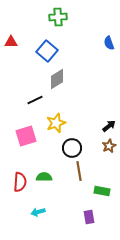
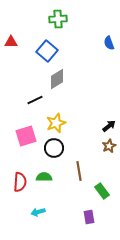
green cross: moved 2 px down
black circle: moved 18 px left
green rectangle: rotated 42 degrees clockwise
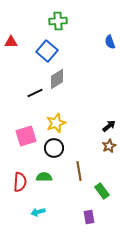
green cross: moved 2 px down
blue semicircle: moved 1 px right, 1 px up
black line: moved 7 px up
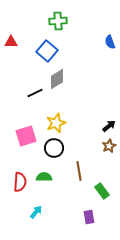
cyan arrow: moved 2 px left; rotated 144 degrees clockwise
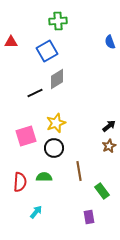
blue square: rotated 20 degrees clockwise
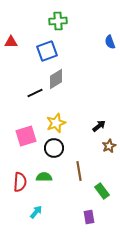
blue square: rotated 10 degrees clockwise
gray diamond: moved 1 px left
black arrow: moved 10 px left
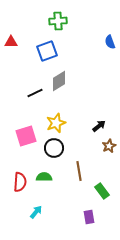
gray diamond: moved 3 px right, 2 px down
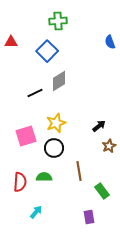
blue square: rotated 25 degrees counterclockwise
